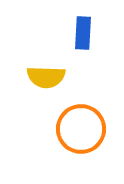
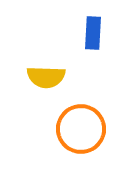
blue rectangle: moved 10 px right
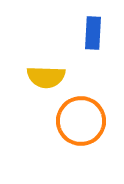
orange circle: moved 8 px up
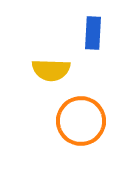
yellow semicircle: moved 5 px right, 7 px up
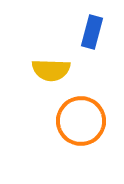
blue rectangle: moved 1 px left, 1 px up; rotated 12 degrees clockwise
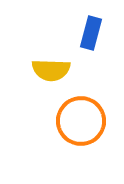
blue rectangle: moved 1 px left, 1 px down
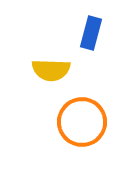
orange circle: moved 1 px right, 1 px down
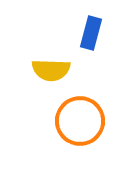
orange circle: moved 2 px left, 1 px up
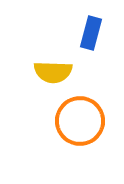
yellow semicircle: moved 2 px right, 2 px down
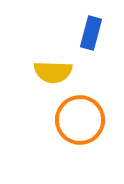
orange circle: moved 1 px up
